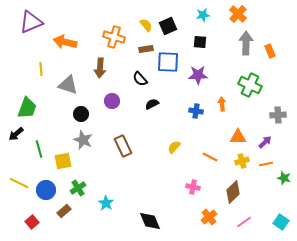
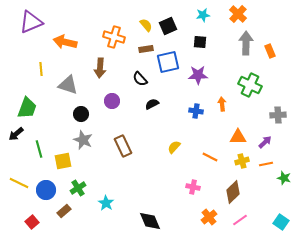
blue square at (168, 62): rotated 15 degrees counterclockwise
pink line at (244, 222): moved 4 px left, 2 px up
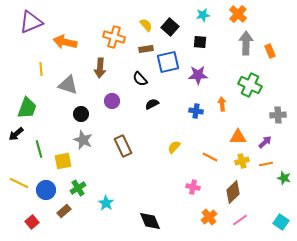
black square at (168, 26): moved 2 px right, 1 px down; rotated 24 degrees counterclockwise
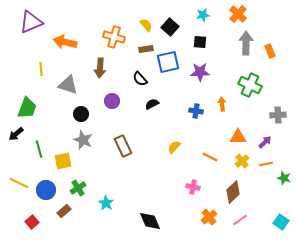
purple star at (198, 75): moved 2 px right, 3 px up
yellow cross at (242, 161): rotated 24 degrees counterclockwise
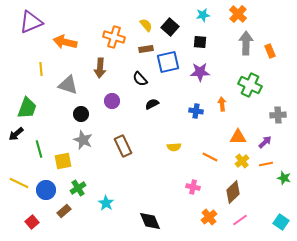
yellow semicircle at (174, 147): rotated 136 degrees counterclockwise
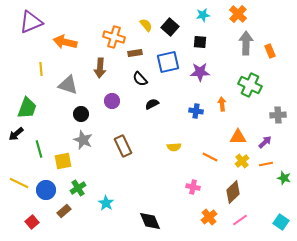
brown rectangle at (146, 49): moved 11 px left, 4 px down
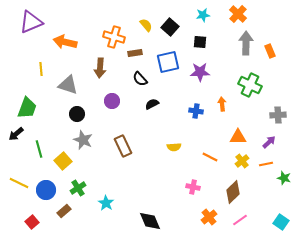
black circle at (81, 114): moved 4 px left
purple arrow at (265, 142): moved 4 px right
yellow square at (63, 161): rotated 30 degrees counterclockwise
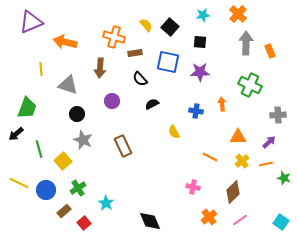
blue square at (168, 62): rotated 25 degrees clockwise
yellow semicircle at (174, 147): moved 15 px up; rotated 64 degrees clockwise
red square at (32, 222): moved 52 px right, 1 px down
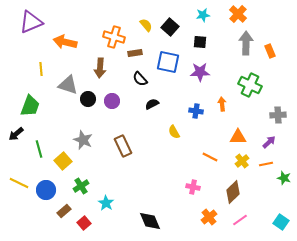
green trapezoid at (27, 108): moved 3 px right, 2 px up
black circle at (77, 114): moved 11 px right, 15 px up
green cross at (78, 188): moved 3 px right, 2 px up
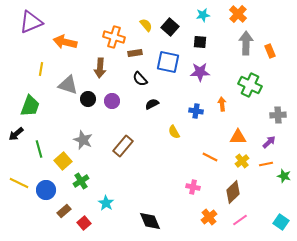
yellow line at (41, 69): rotated 16 degrees clockwise
brown rectangle at (123, 146): rotated 65 degrees clockwise
green star at (284, 178): moved 2 px up
green cross at (81, 186): moved 5 px up
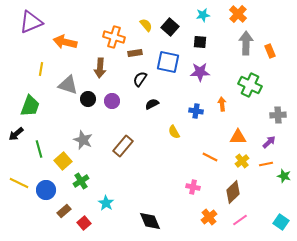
black semicircle at (140, 79): rotated 77 degrees clockwise
